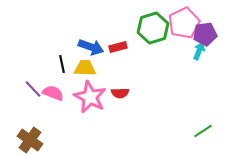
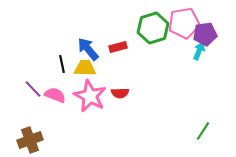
pink pentagon: rotated 16 degrees clockwise
blue arrow: moved 3 px left, 2 px down; rotated 150 degrees counterclockwise
pink semicircle: moved 2 px right, 2 px down
pink star: moved 1 px up
green line: rotated 24 degrees counterclockwise
brown cross: rotated 35 degrees clockwise
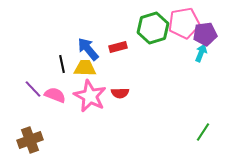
cyan arrow: moved 2 px right, 2 px down
green line: moved 1 px down
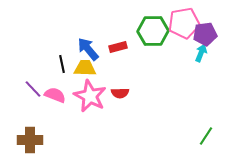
green hexagon: moved 3 px down; rotated 16 degrees clockwise
green line: moved 3 px right, 4 px down
brown cross: rotated 20 degrees clockwise
